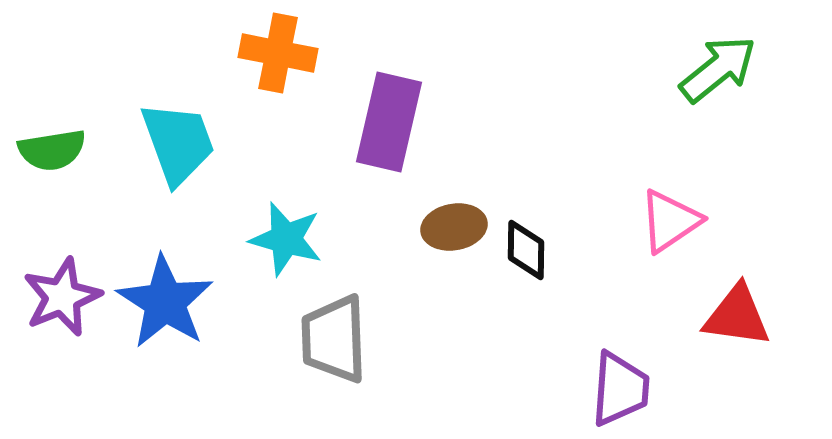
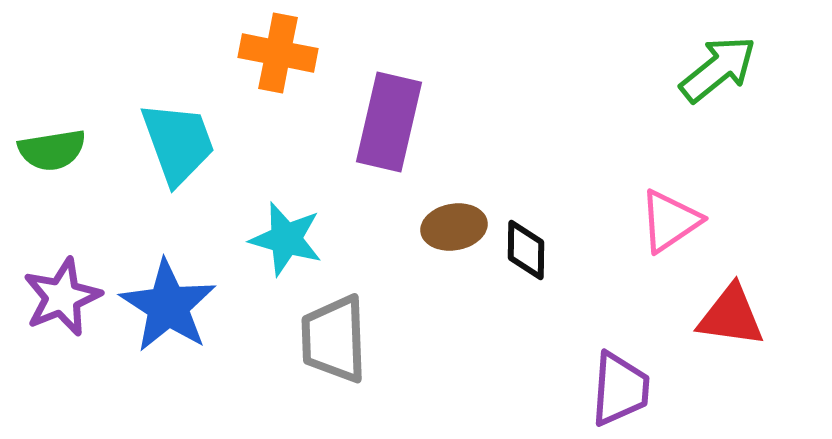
blue star: moved 3 px right, 4 px down
red triangle: moved 6 px left
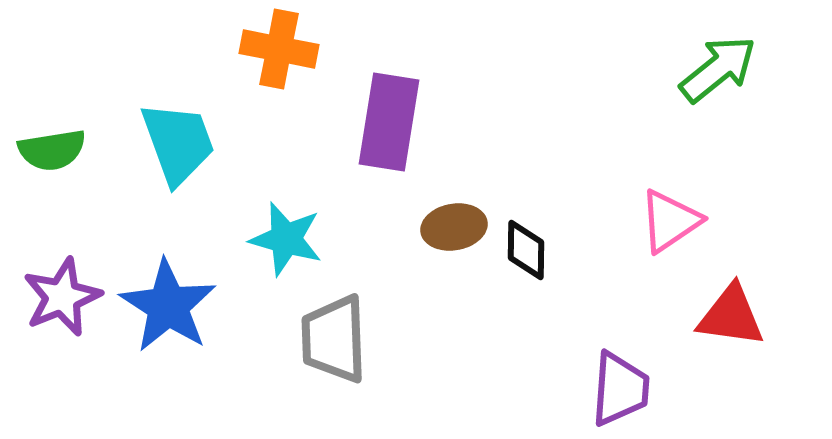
orange cross: moved 1 px right, 4 px up
purple rectangle: rotated 4 degrees counterclockwise
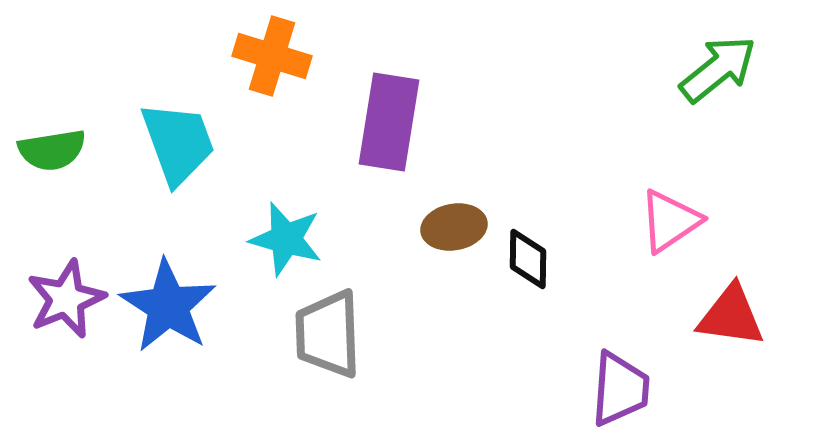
orange cross: moved 7 px left, 7 px down; rotated 6 degrees clockwise
black diamond: moved 2 px right, 9 px down
purple star: moved 4 px right, 2 px down
gray trapezoid: moved 6 px left, 5 px up
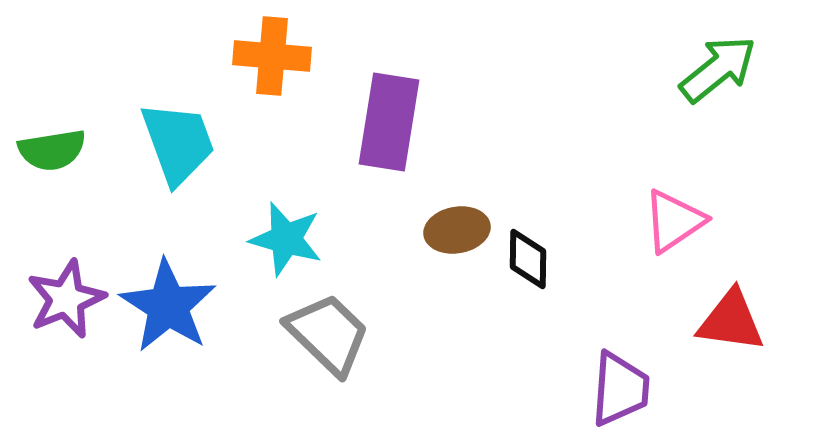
orange cross: rotated 12 degrees counterclockwise
pink triangle: moved 4 px right
brown ellipse: moved 3 px right, 3 px down
red triangle: moved 5 px down
gray trapezoid: rotated 136 degrees clockwise
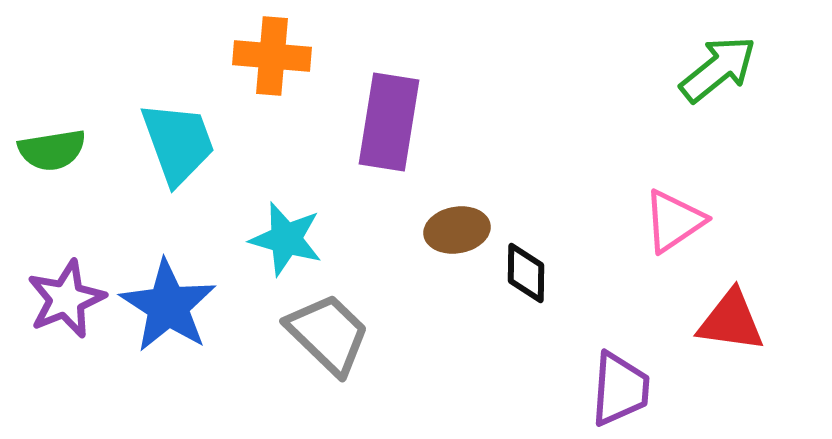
black diamond: moved 2 px left, 14 px down
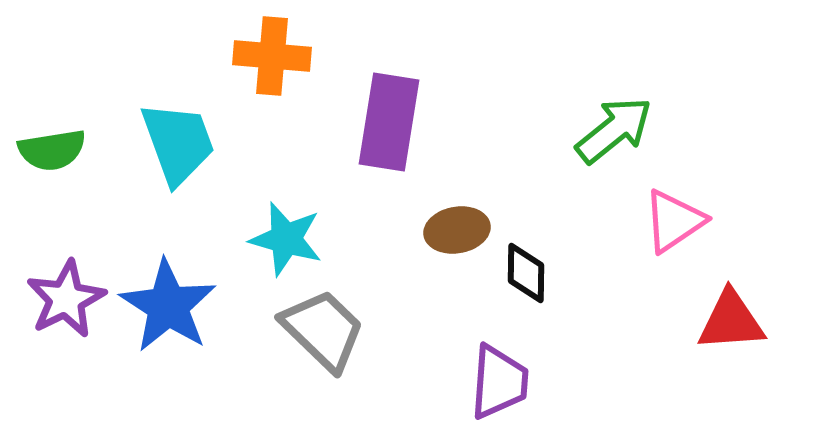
green arrow: moved 104 px left, 61 px down
purple star: rotated 4 degrees counterclockwise
red triangle: rotated 12 degrees counterclockwise
gray trapezoid: moved 5 px left, 4 px up
purple trapezoid: moved 121 px left, 7 px up
